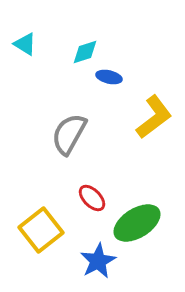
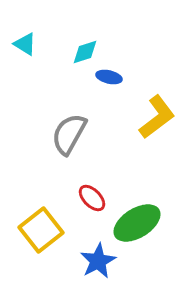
yellow L-shape: moved 3 px right
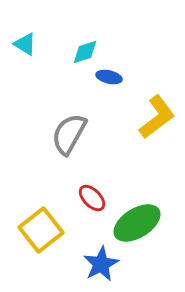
blue star: moved 3 px right, 3 px down
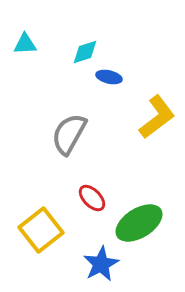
cyan triangle: rotated 35 degrees counterclockwise
green ellipse: moved 2 px right
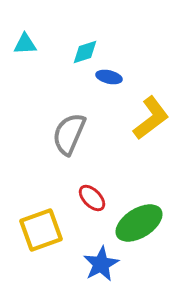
yellow L-shape: moved 6 px left, 1 px down
gray semicircle: rotated 6 degrees counterclockwise
yellow square: rotated 18 degrees clockwise
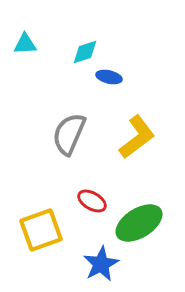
yellow L-shape: moved 14 px left, 19 px down
red ellipse: moved 3 px down; rotated 16 degrees counterclockwise
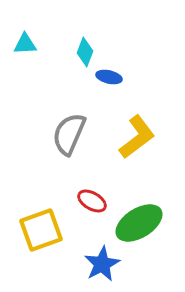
cyan diamond: rotated 52 degrees counterclockwise
blue star: moved 1 px right
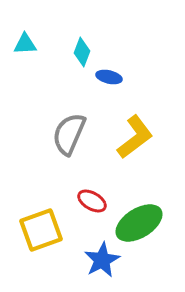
cyan diamond: moved 3 px left
yellow L-shape: moved 2 px left
blue star: moved 4 px up
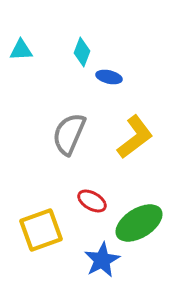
cyan triangle: moved 4 px left, 6 px down
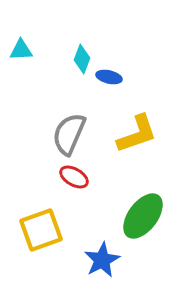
cyan diamond: moved 7 px down
yellow L-shape: moved 2 px right, 3 px up; rotated 18 degrees clockwise
red ellipse: moved 18 px left, 24 px up
green ellipse: moved 4 px right, 7 px up; rotated 21 degrees counterclockwise
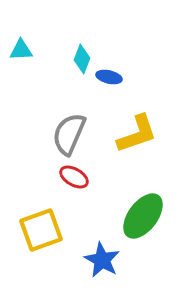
blue star: rotated 15 degrees counterclockwise
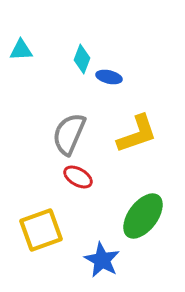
red ellipse: moved 4 px right
